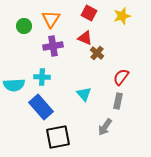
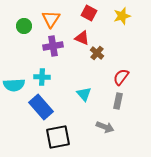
red triangle: moved 3 px left
gray arrow: rotated 102 degrees counterclockwise
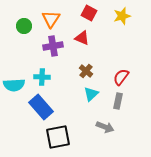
brown cross: moved 11 px left, 18 px down
cyan triangle: moved 7 px right; rotated 28 degrees clockwise
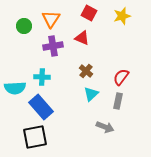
cyan semicircle: moved 1 px right, 3 px down
black square: moved 23 px left
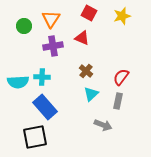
cyan semicircle: moved 3 px right, 6 px up
blue rectangle: moved 4 px right
gray arrow: moved 2 px left, 2 px up
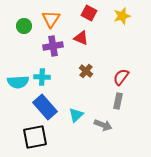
red triangle: moved 1 px left
cyan triangle: moved 15 px left, 21 px down
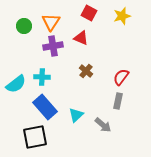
orange triangle: moved 3 px down
cyan semicircle: moved 2 px left, 2 px down; rotated 35 degrees counterclockwise
gray arrow: rotated 18 degrees clockwise
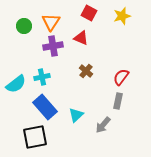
cyan cross: rotated 14 degrees counterclockwise
gray arrow: rotated 90 degrees clockwise
